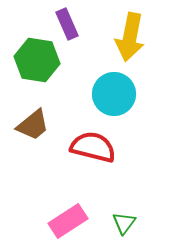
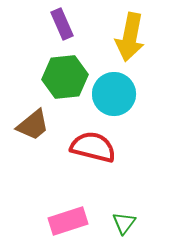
purple rectangle: moved 5 px left
green hexagon: moved 28 px right, 17 px down; rotated 15 degrees counterclockwise
pink rectangle: rotated 15 degrees clockwise
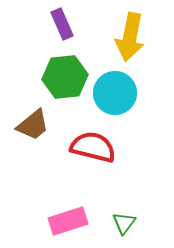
cyan circle: moved 1 px right, 1 px up
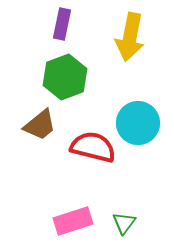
purple rectangle: rotated 36 degrees clockwise
green hexagon: rotated 15 degrees counterclockwise
cyan circle: moved 23 px right, 30 px down
brown trapezoid: moved 7 px right
pink rectangle: moved 5 px right
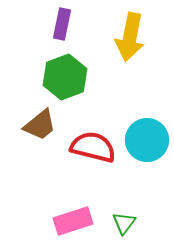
cyan circle: moved 9 px right, 17 px down
